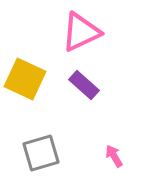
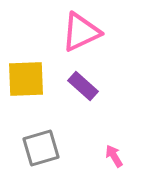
yellow square: moved 1 px right; rotated 27 degrees counterclockwise
purple rectangle: moved 1 px left, 1 px down
gray square: moved 5 px up
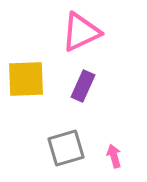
purple rectangle: rotated 72 degrees clockwise
gray square: moved 25 px right
pink arrow: rotated 15 degrees clockwise
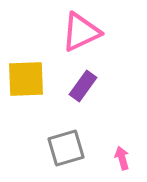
purple rectangle: rotated 12 degrees clockwise
pink arrow: moved 8 px right, 2 px down
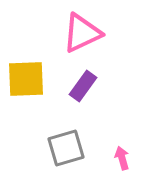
pink triangle: moved 1 px right, 1 px down
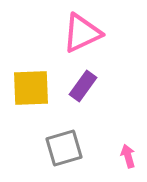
yellow square: moved 5 px right, 9 px down
gray square: moved 2 px left
pink arrow: moved 6 px right, 2 px up
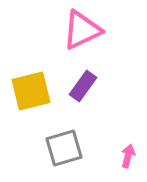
pink triangle: moved 3 px up
yellow square: moved 3 px down; rotated 12 degrees counterclockwise
pink arrow: rotated 30 degrees clockwise
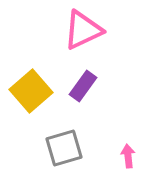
pink triangle: moved 1 px right
yellow square: rotated 27 degrees counterclockwise
pink arrow: rotated 20 degrees counterclockwise
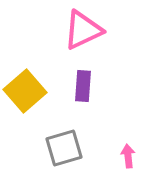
purple rectangle: rotated 32 degrees counterclockwise
yellow square: moved 6 px left
